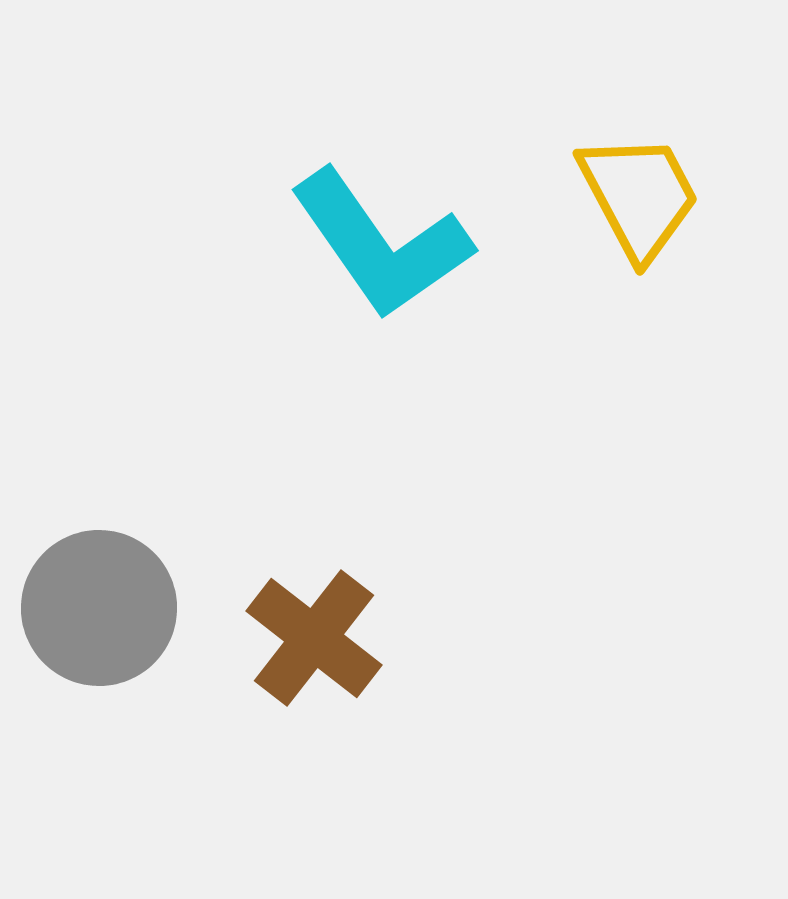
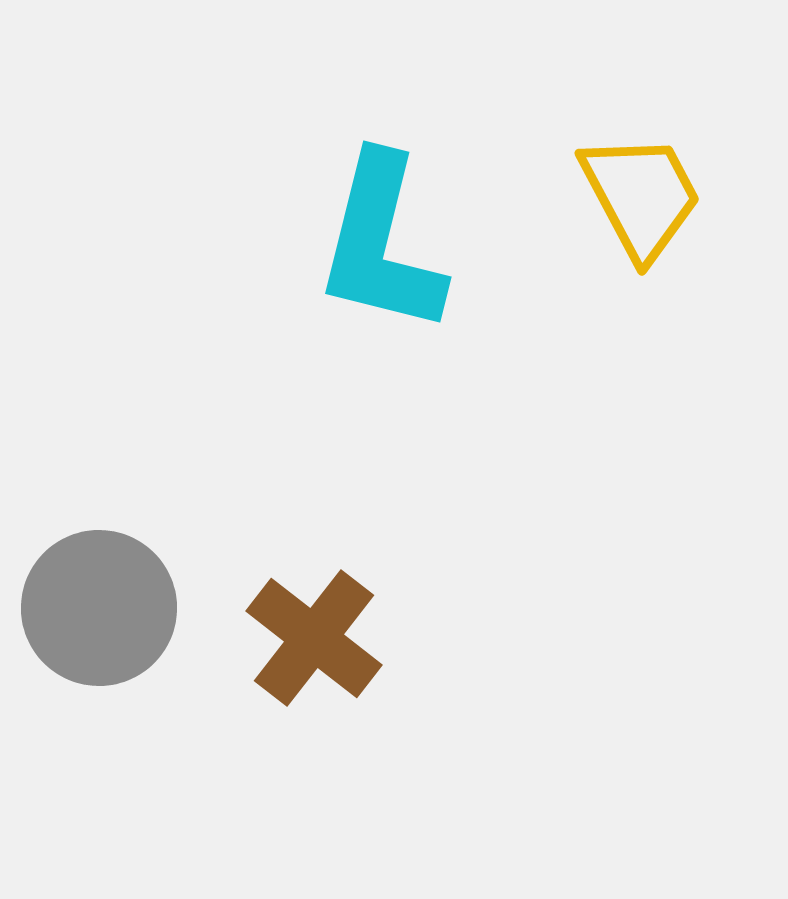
yellow trapezoid: moved 2 px right
cyan L-shape: rotated 49 degrees clockwise
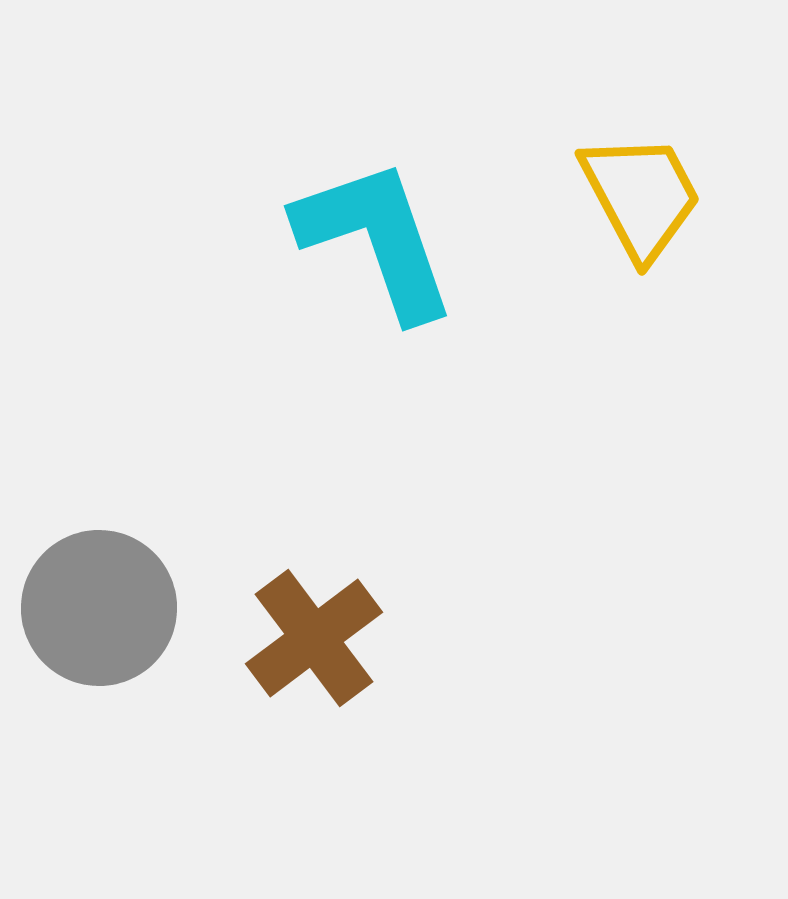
cyan L-shape: moved 5 px left, 5 px up; rotated 147 degrees clockwise
brown cross: rotated 15 degrees clockwise
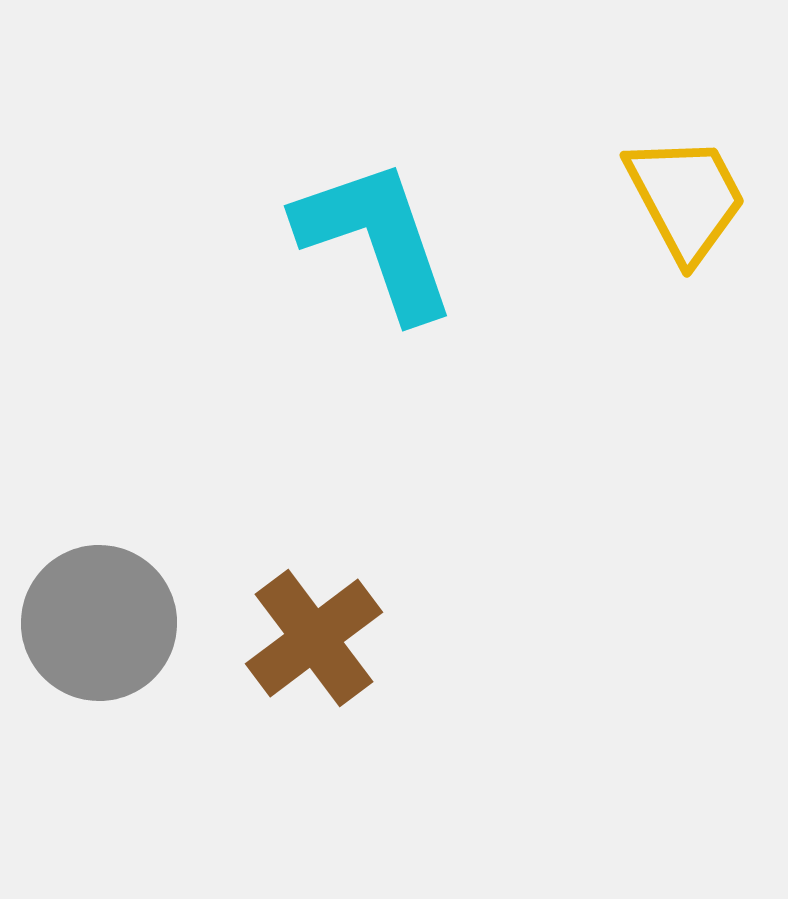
yellow trapezoid: moved 45 px right, 2 px down
gray circle: moved 15 px down
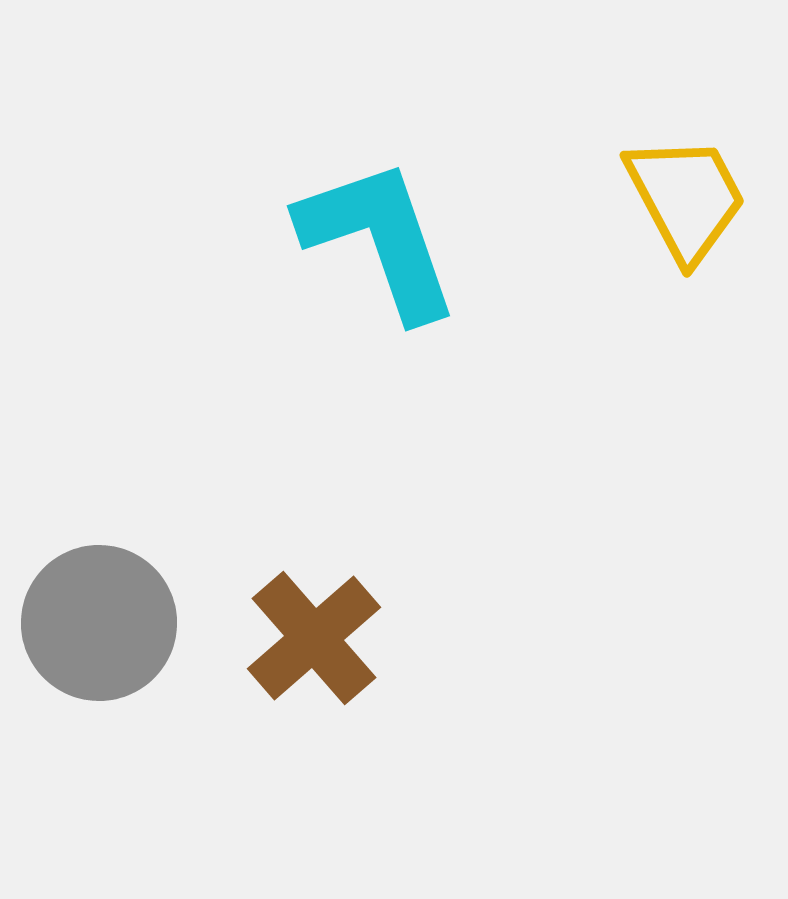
cyan L-shape: moved 3 px right
brown cross: rotated 4 degrees counterclockwise
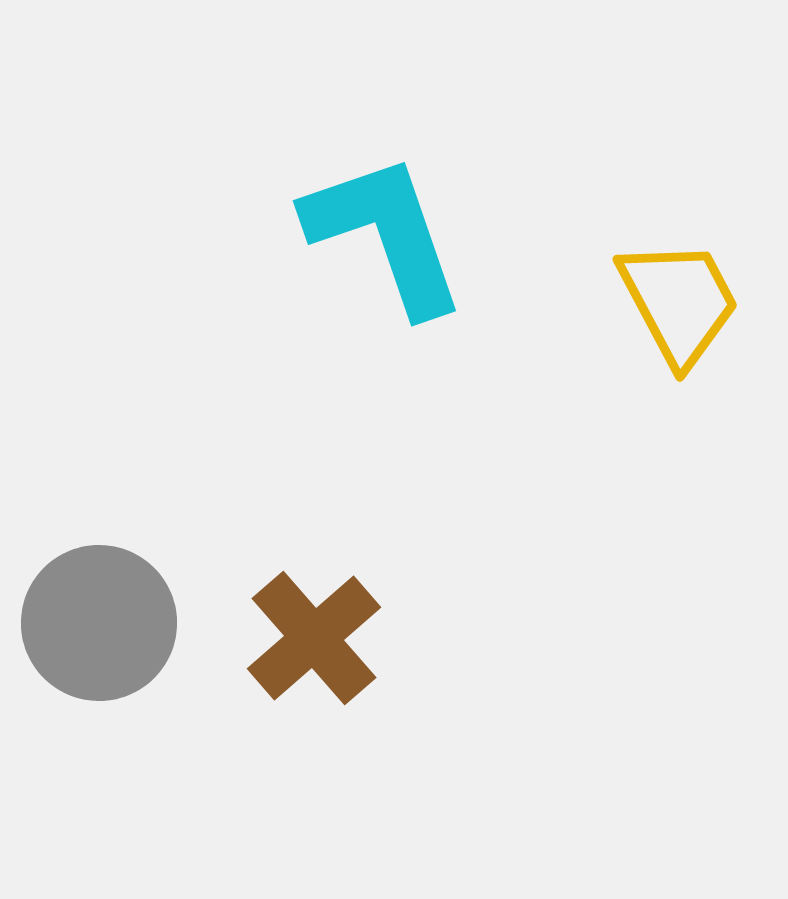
yellow trapezoid: moved 7 px left, 104 px down
cyan L-shape: moved 6 px right, 5 px up
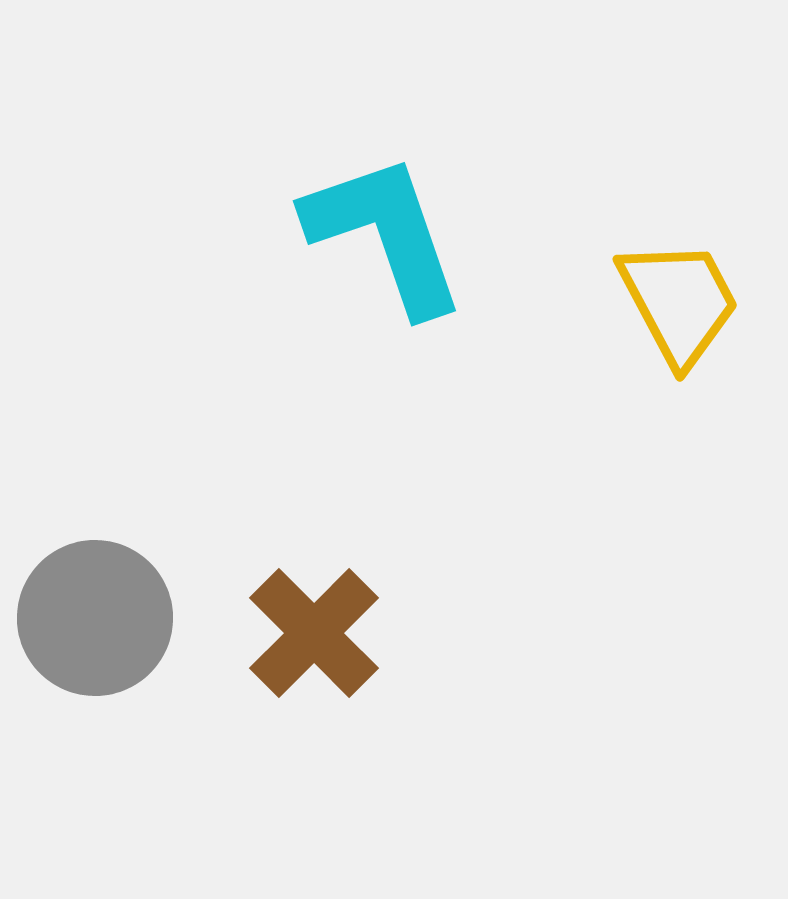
gray circle: moved 4 px left, 5 px up
brown cross: moved 5 px up; rotated 4 degrees counterclockwise
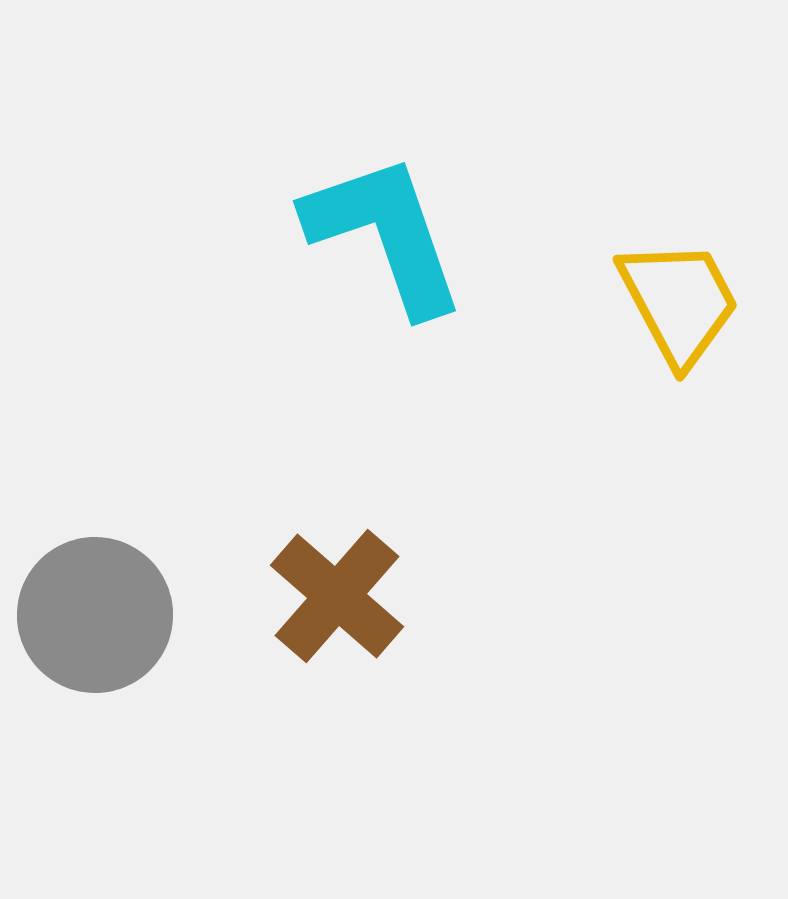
gray circle: moved 3 px up
brown cross: moved 23 px right, 37 px up; rotated 4 degrees counterclockwise
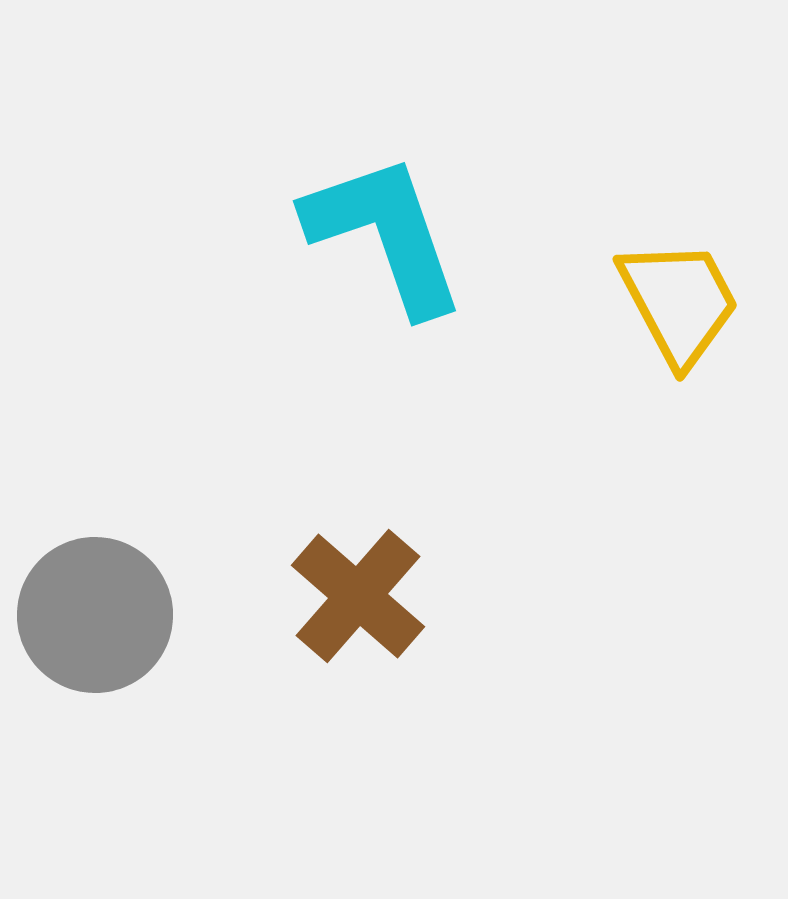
brown cross: moved 21 px right
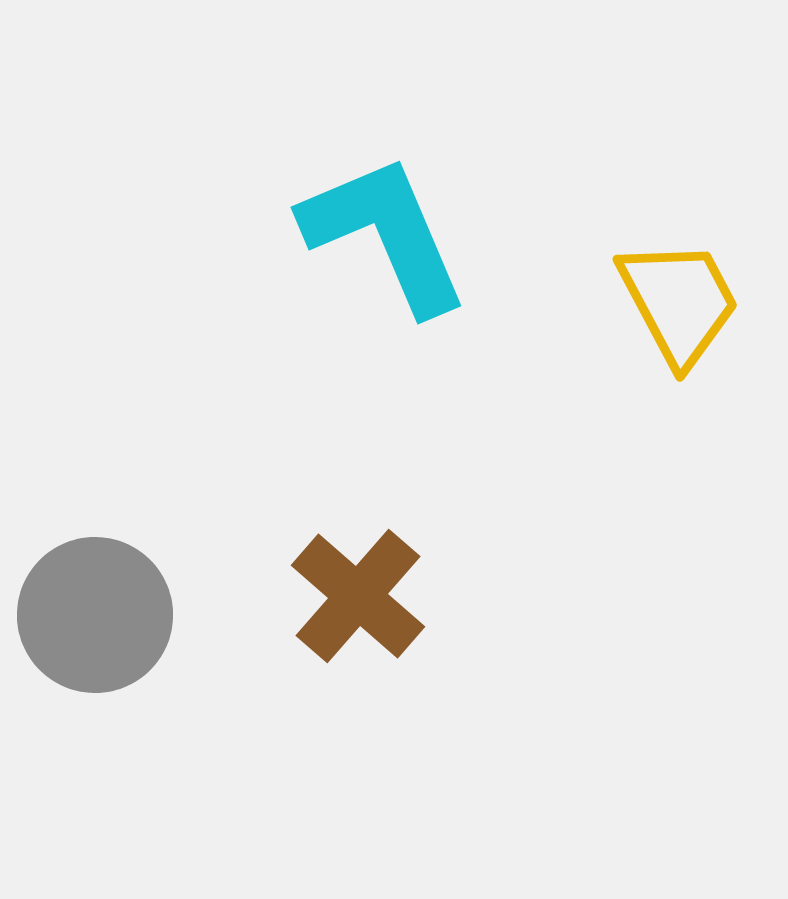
cyan L-shape: rotated 4 degrees counterclockwise
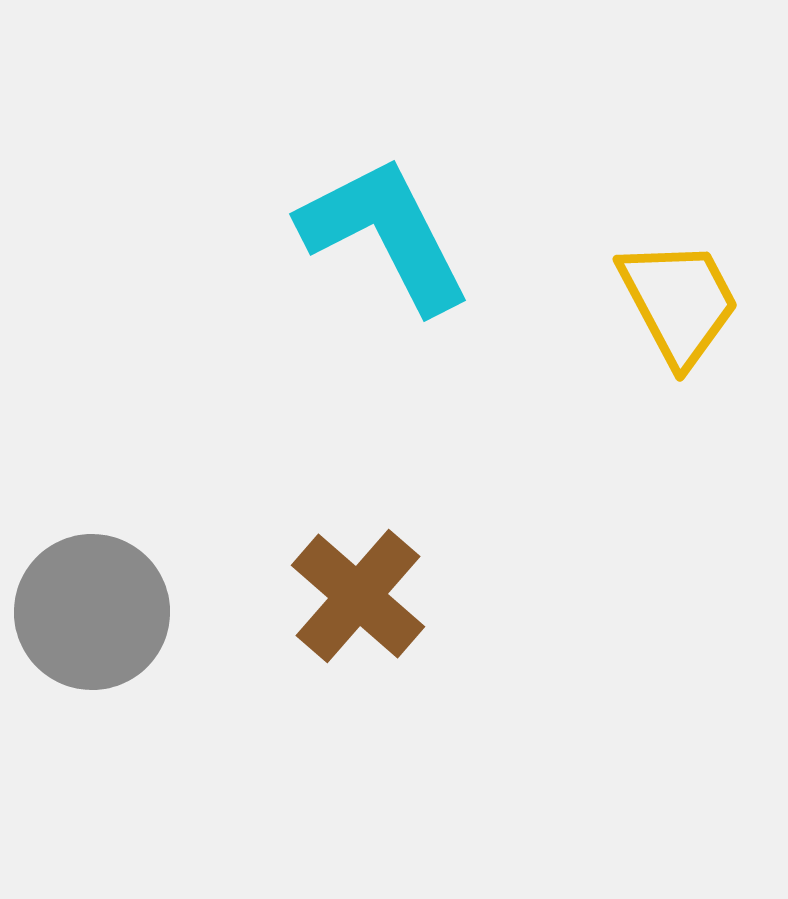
cyan L-shape: rotated 4 degrees counterclockwise
gray circle: moved 3 px left, 3 px up
